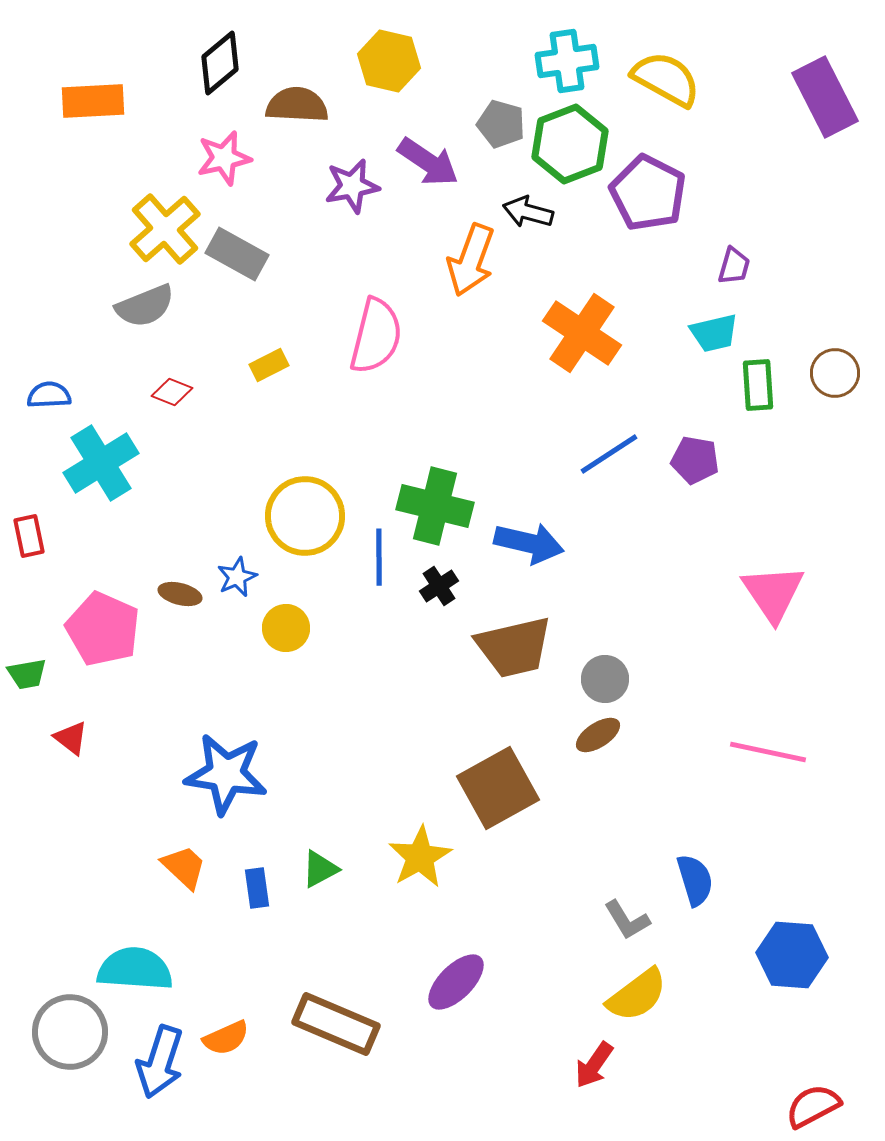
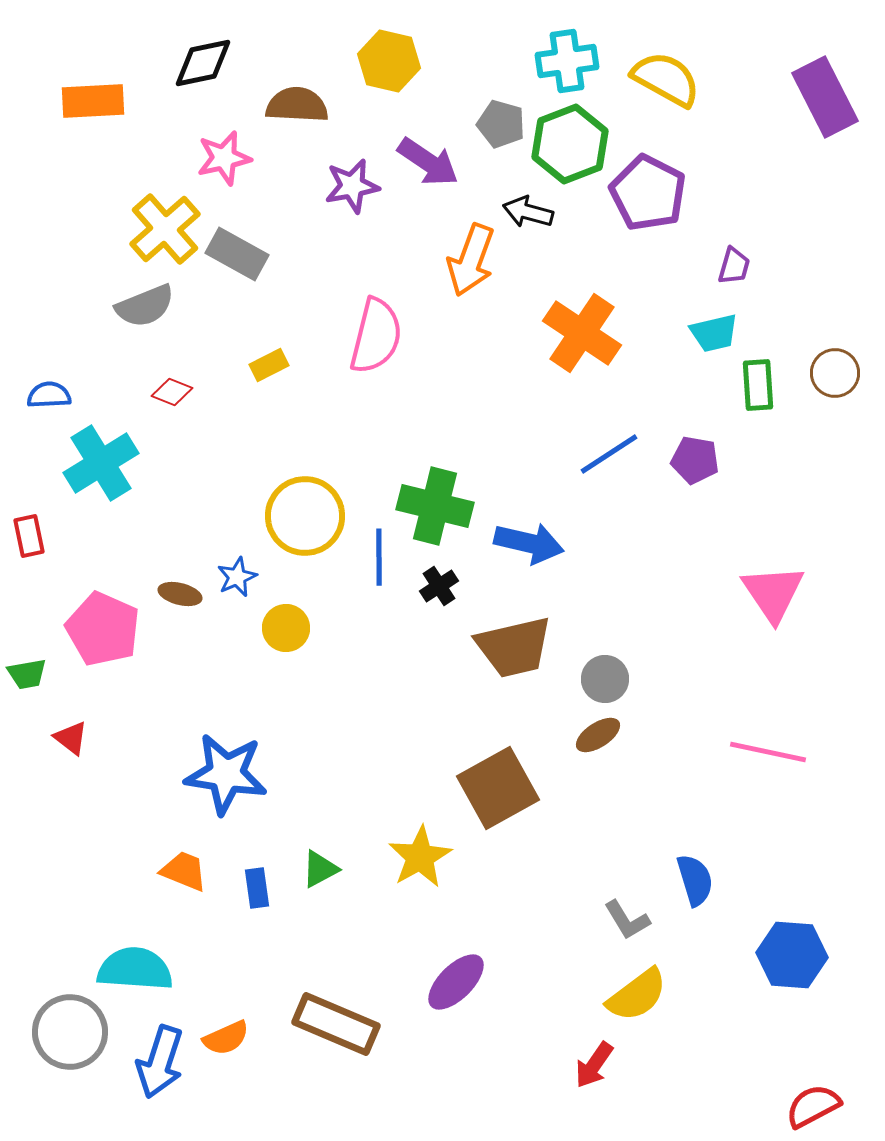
black diamond at (220, 63): moved 17 px left; rotated 28 degrees clockwise
orange trapezoid at (184, 867): moved 4 px down; rotated 21 degrees counterclockwise
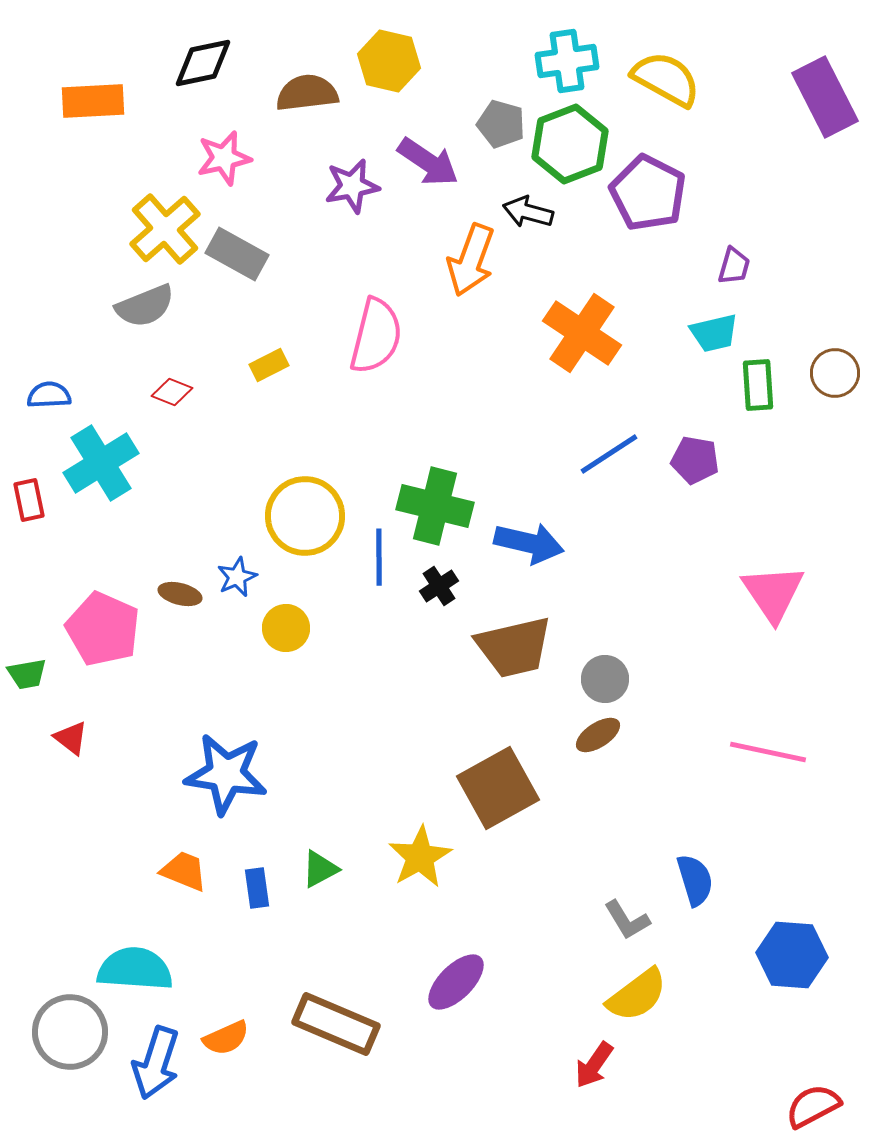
brown semicircle at (297, 105): moved 10 px right, 12 px up; rotated 10 degrees counterclockwise
red rectangle at (29, 536): moved 36 px up
blue arrow at (160, 1062): moved 4 px left, 1 px down
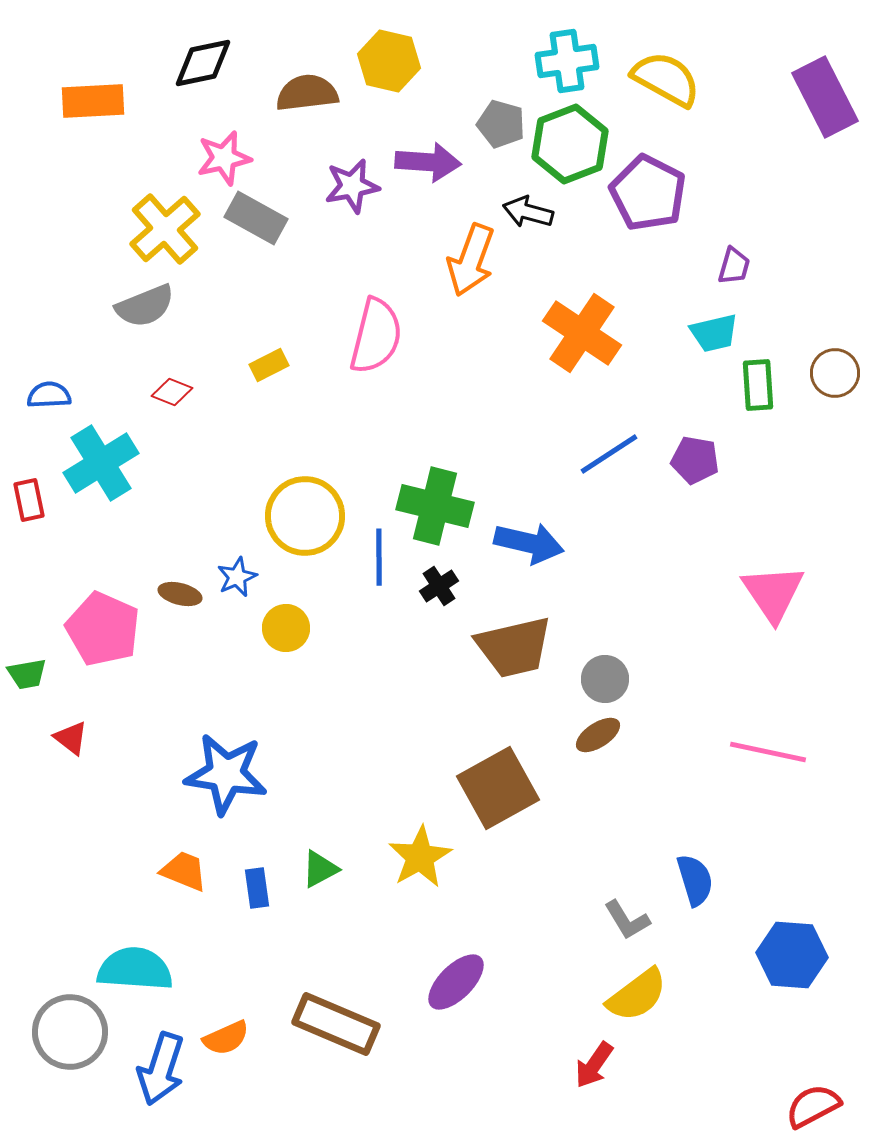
purple arrow at (428, 162): rotated 30 degrees counterclockwise
gray rectangle at (237, 254): moved 19 px right, 36 px up
blue arrow at (156, 1063): moved 5 px right, 6 px down
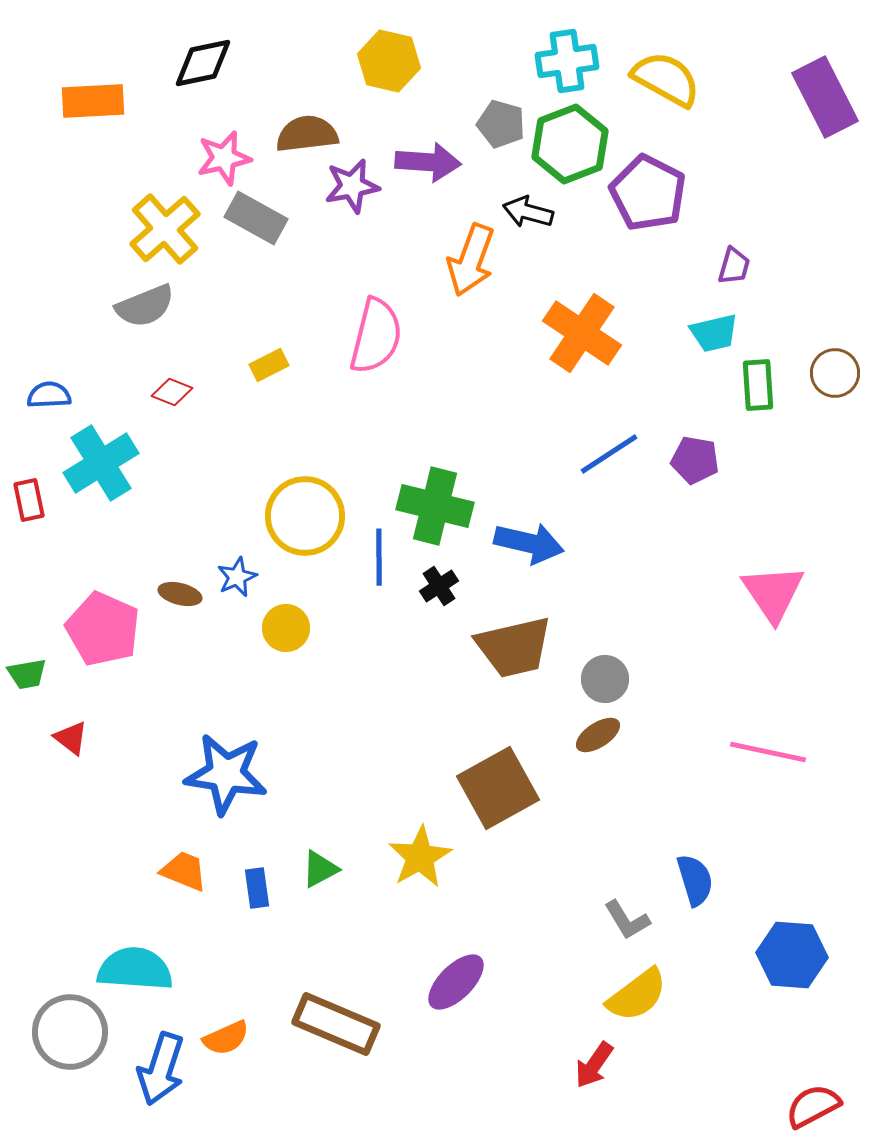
brown semicircle at (307, 93): moved 41 px down
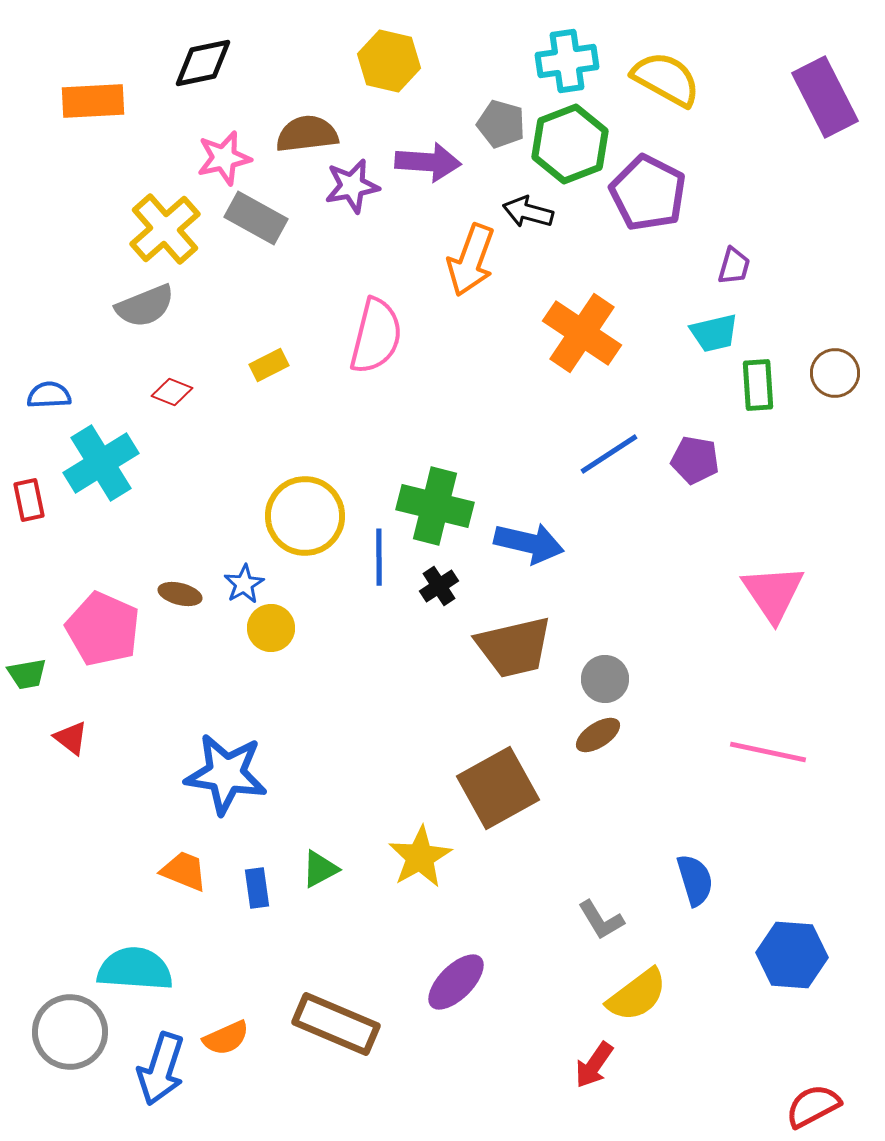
blue star at (237, 577): moved 7 px right, 7 px down; rotated 6 degrees counterclockwise
yellow circle at (286, 628): moved 15 px left
gray L-shape at (627, 920): moved 26 px left
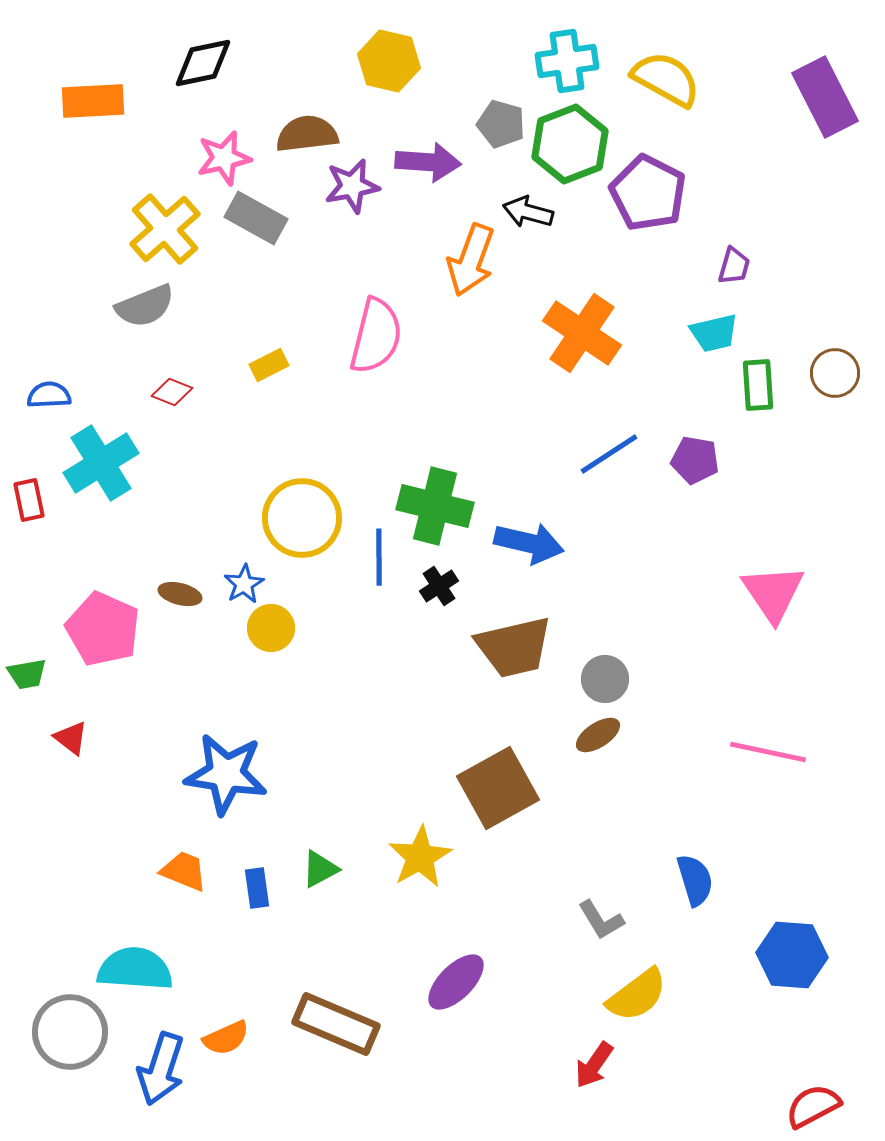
yellow circle at (305, 516): moved 3 px left, 2 px down
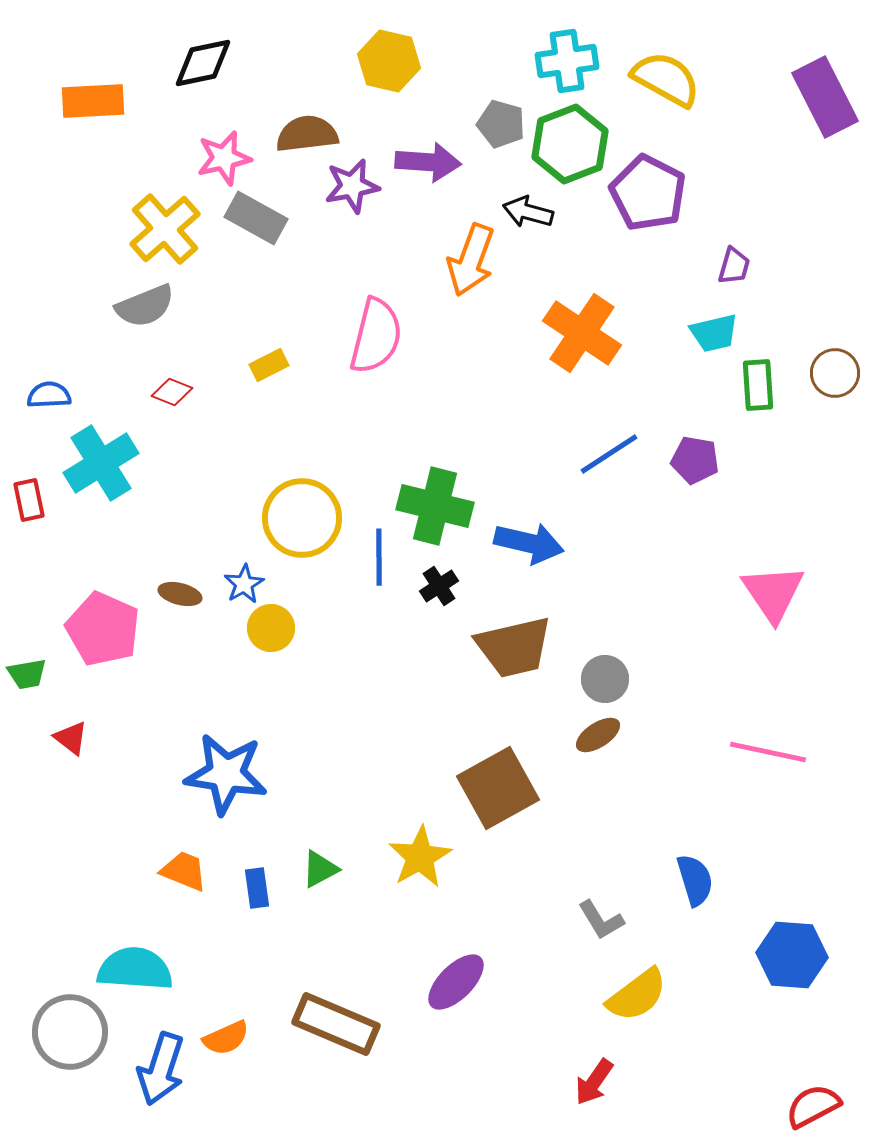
red arrow at (594, 1065): moved 17 px down
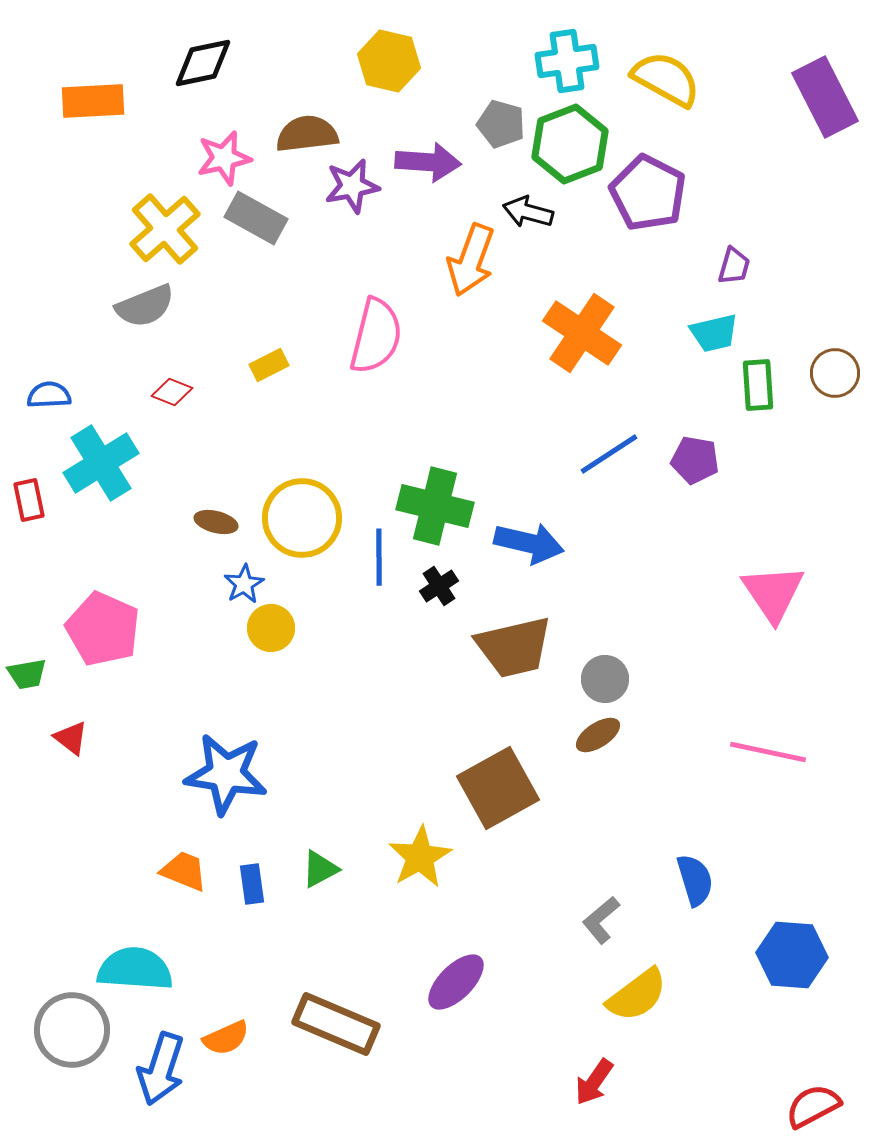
brown ellipse at (180, 594): moved 36 px right, 72 px up
blue rectangle at (257, 888): moved 5 px left, 4 px up
gray L-shape at (601, 920): rotated 81 degrees clockwise
gray circle at (70, 1032): moved 2 px right, 2 px up
